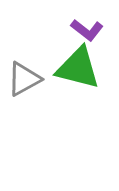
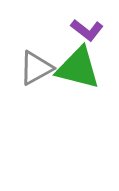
gray triangle: moved 12 px right, 11 px up
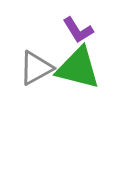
purple L-shape: moved 9 px left; rotated 20 degrees clockwise
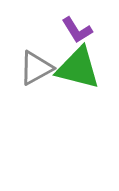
purple L-shape: moved 1 px left
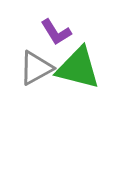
purple L-shape: moved 21 px left, 2 px down
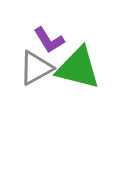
purple L-shape: moved 7 px left, 8 px down
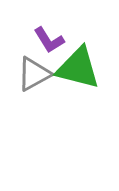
gray triangle: moved 2 px left, 6 px down
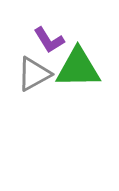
green triangle: rotated 15 degrees counterclockwise
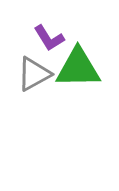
purple L-shape: moved 2 px up
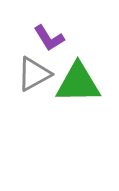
green triangle: moved 15 px down
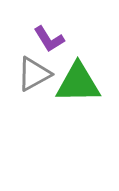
purple L-shape: moved 1 px down
